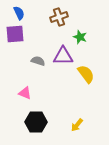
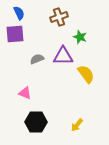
gray semicircle: moved 1 px left, 2 px up; rotated 40 degrees counterclockwise
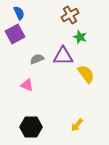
brown cross: moved 11 px right, 2 px up; rotated 12 degrees counterclockwise
purple square: rotated 24 degrees counterclockwise
pink triangle: moved 2 px right, 8 px up
black hexagon: moved 5 px left, 5 px down
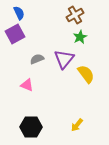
brown cross: moved 5 px right
green star: rotated 24 degrees clockwise
purple triangle: moved 1 px right, 3 px down; rotated 50 degrees counterclockwise
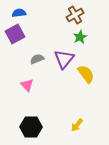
blue semicircle: rotated 72 degrees counterclockwise
pink triangle: rotated 24 degrees clockwise
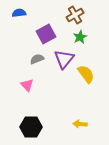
purple square: moved 31 px right
yellow arrow: moved 3 px right, 1 px up; rotated 56 degrees clockwise
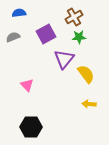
brown cross: moved 1 px left, 2 px down
green star: moved 1 px left; rotated 24 degrees clockwise
gray semicircle: moved 24 px left, 22 px up
yellow arrow: moved 9 px right, 20 px up
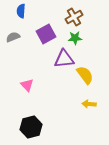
blue semicircle: moved 2 px right, 2 px up; rotated 80 degrees counterclockwise
green star: moved 4 px left, 1 px down
purple triangle: rotated 45 degrees clockwise
yellow semicircle: moved 1 px left, 1 px down
black hexagon: rotated 15 degrees counterclockwise
